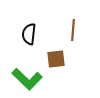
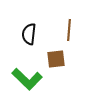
brown line: moved 4 px left
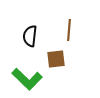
black semicircle: moved 1 px right, 2 px down
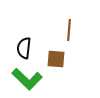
black semicircle: moved 6 px left, 12 px down
brown square: rotated 12 degrees clockwise
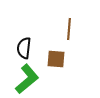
brown line: moved 1 px up
green L-shape: rotated 84 degrees counterclockwise
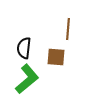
brown line: moved 1 px left
brown square: moved 2 px up
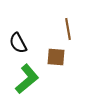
brown line: rotated 15 degrees counterclockwise
black semicircle: moved 6 px left, 5 px up; rotated 35 degrees counterclockwise
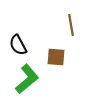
brown line: moved 3 px right, 4 px up
black semicircle: moved 2 px down
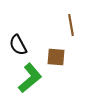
green L-shape: moved 3 px right, 1 px up
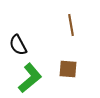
brown square: moved 12 px right, 12 px down
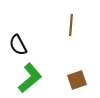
brown line: rotated 15 degrees clockwise
brown square: moved 9 px right, 11 px down; rotated 24 degrees counterclockwise
